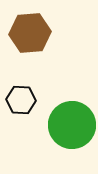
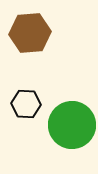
black hexagon: moved 5 px right, 4 px down
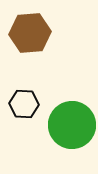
black hexagon: moved 2 px left
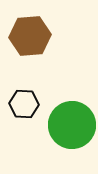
brown hexagon: moved 3 px down
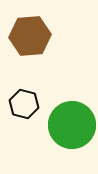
black hexagon: rotated 12 degrees clockwise
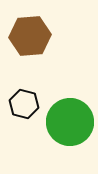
green circle: moved 2 px left, 3 px up
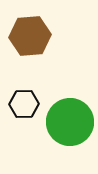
black hexagon: rotated 16 degrees counterclockwise
